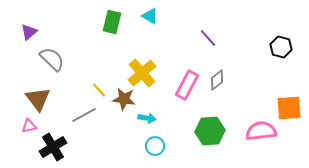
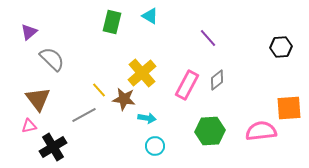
black hexagon: rotated 20 degrees counterclockwise
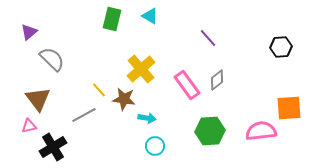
green rectangle: moved 3 px up
yellow cross: moved 1 px left, 4 px up
pink rectangle: rotated 64 degrees counterclockwise
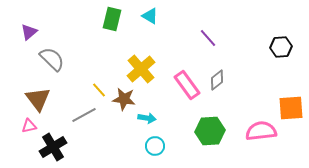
orange square: moved 2 px right
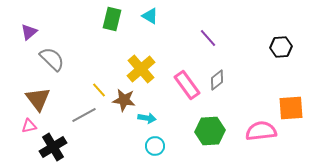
brown star: moved 1 px down
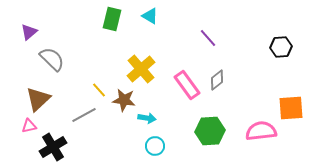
brown triangle: rotated 24 degrees clockwise
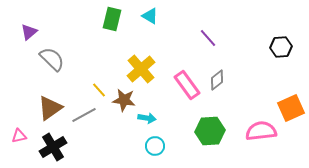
brown triangle: moved 12 px right, 9 px down; rotated 8 degrees clockwise
orange square: rotated 20 degrees counterclockwise
pink triangle: moved 10 px left, 10 px down
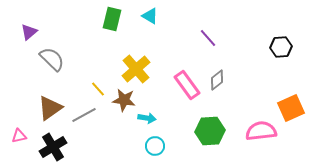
yellow cross: moved 5 px left
yellow line: moved 1 px left, 1 px up
